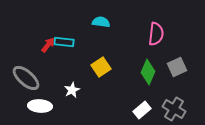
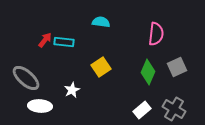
red arrow: moved 3 px left, 5 px up
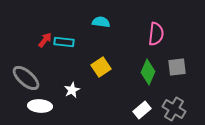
gray square: rotated 18 degrees clockwise
